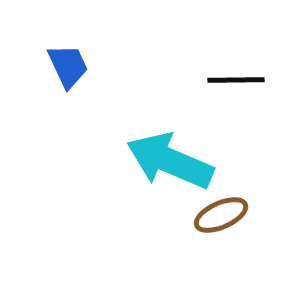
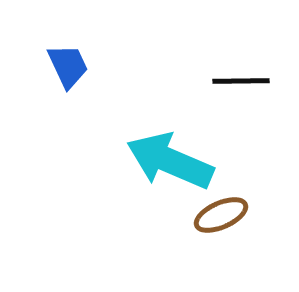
black line: moved 5 px right, 1 px down
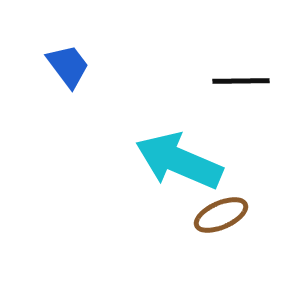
blue trapezoid: rotated 12 degrees counterclockwise
cyan arrow: moved 9 px right
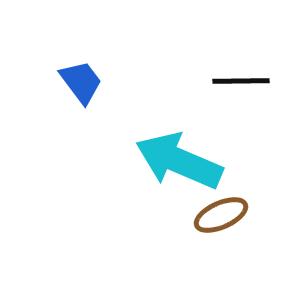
blue trapezoid: moved 13 px right, 16 px down
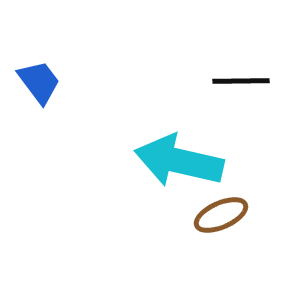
blue trapezoid: moved 42 px left
cyan arrow: rotated 10 degrees counterclockwise
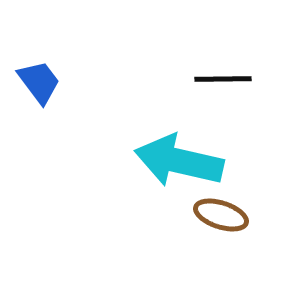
black line: moved 18 px left, 2 px up
brown ellipse: rotated 42 degrees clockwise
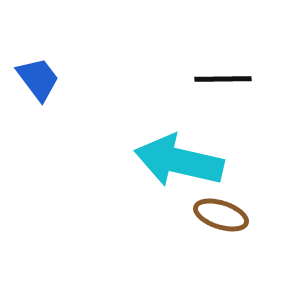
blue trapezoid: moved 1 px left, 3 px up
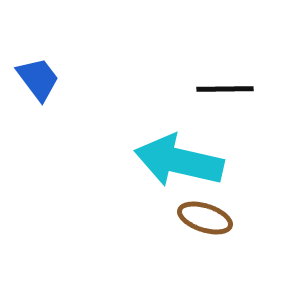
black line: moved 2 px right, 10 px down
brown ellipse: moved 16 px left, 3 px down
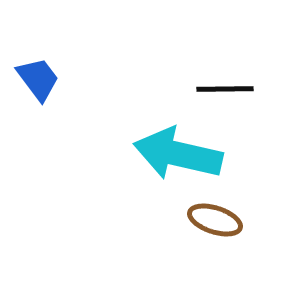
cyan arrow: moved 1 px left, 7 px up
brown ellipse: moved 10 px right, 2 px down
